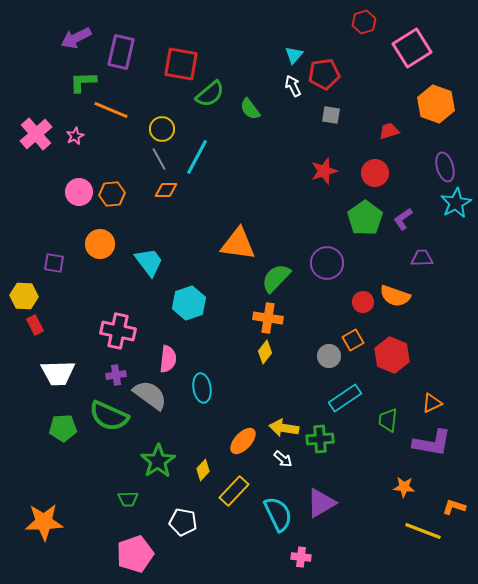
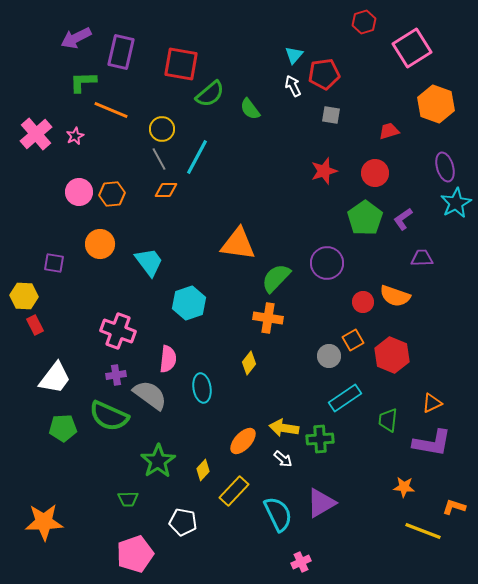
pink cross at (118, 331): rotated 8 degrees clockwise
yellow diamond at (265, 352): moved 16 px left, 11 px down
white trapezoid at (58, 373): moved 3 px left, 5 px down; rotated 51 degrees counterclockwise
pink cross at (301, 557): moved 5 px down; rotated 30 degrees counterclockwise
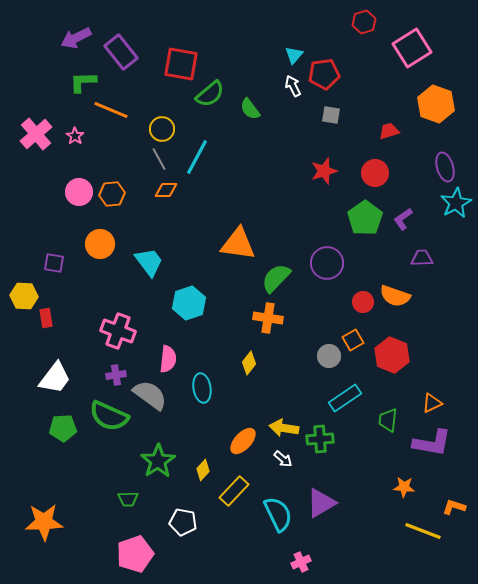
purple rectangle at (121, 52): rotated 52 degrees counterclockwise
pink star at (75, 136): rotated 12 degrees counterclockwise
red rectangle at (35, 325): moved 11 px right, 7 px up; rotated 18 degrees clockwise
